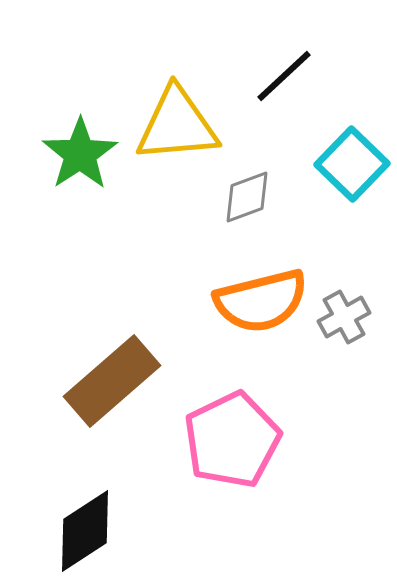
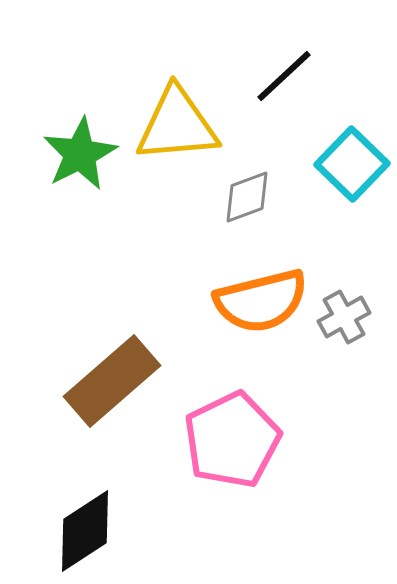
green star: rotated 6 degrees clockwise
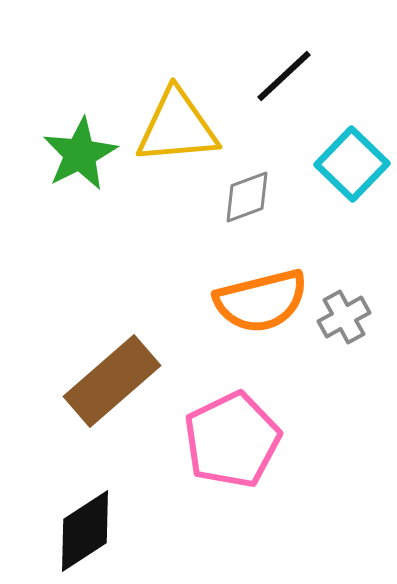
yellow triangle: moved 2 px down
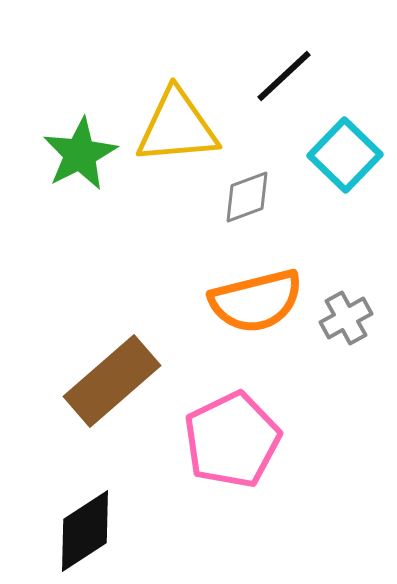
cyan square: moved 7 px left, 9 px up
orange semicircle: moved 5 px left
gray cross: moved 2 px right, 1 px down
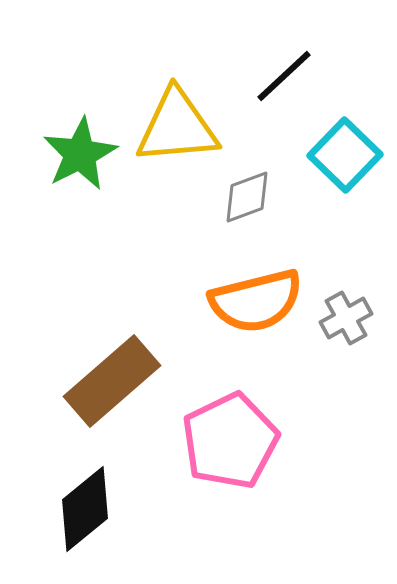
pink pentagon: moved 2 px left, 1 px down
black diamond: moved 22 px up; rotated 6 degrees counterclockwise
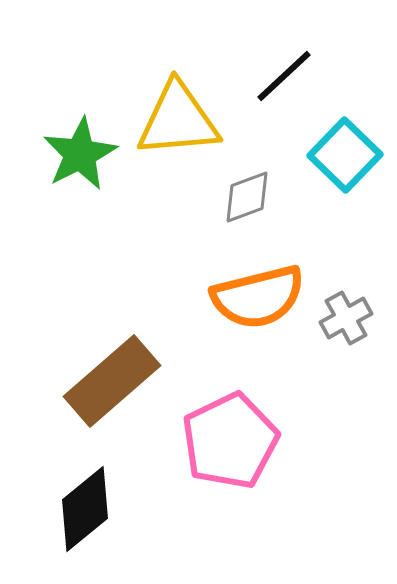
yellow triangle: moved 1 px right, 7 px up
orange semicircle: moved 2 px right, 4 px up
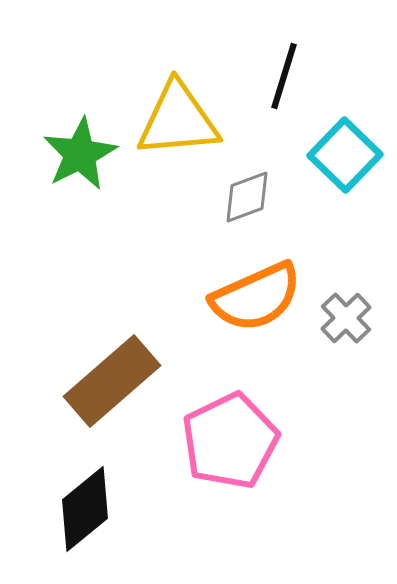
black line: rotated 30 degrees counterclockwise
orange semicircle: moved 2 px left; rotated 10 degrees counterclockwise
gray cross: rotated 15 degrees counterclockwise
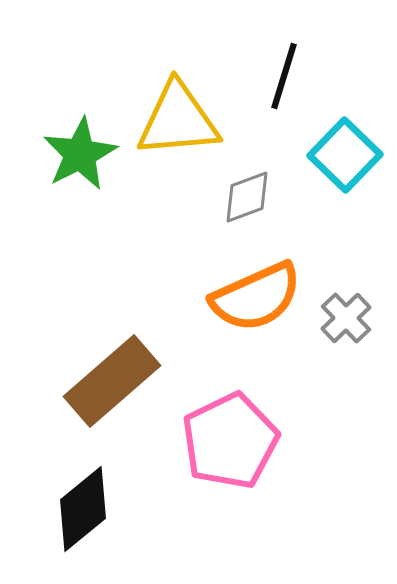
black diamond: moved 2 px left
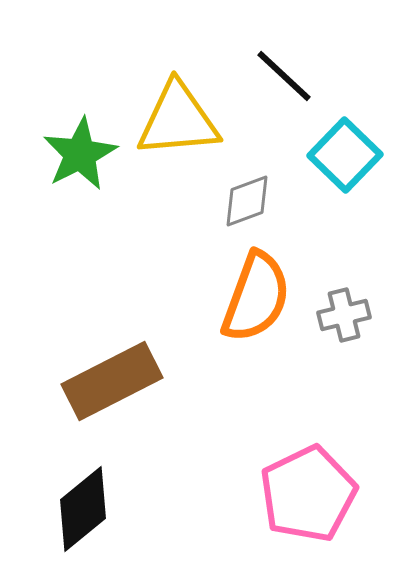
black line: rotated 64 degrees counterclockwise
gray diamond: moved 4 px down
orange semicircle: rotated 46 degrees counterclockwise
gray cross: moved 2 px left, 3 px up; rotated 30 degrees clockwise
brown rectangle: rotated 14 degrees clockwise
pink pentagon: moved 78 px right, 53 px down
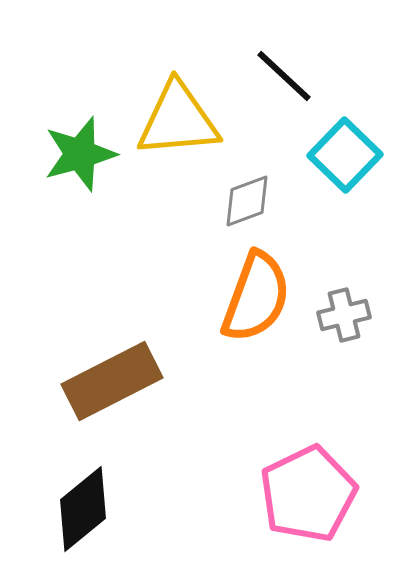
green star: rotated 12 degrees clockwise
